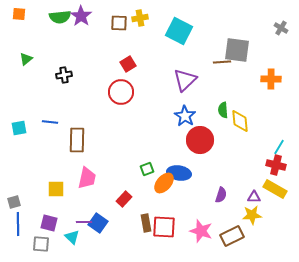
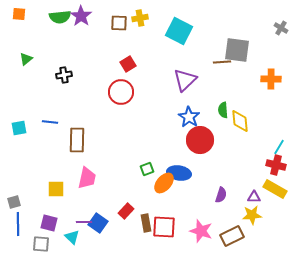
blue star at (185, 116): moved 4 px right, 1 px down
red rectangle at (124, 199): moved 2 px right, 12 px down
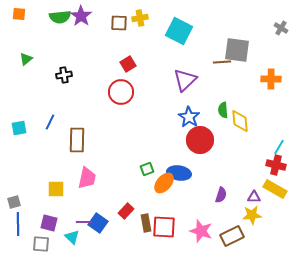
blue line at (50, 122): rotated 70 degrees counterclockwise
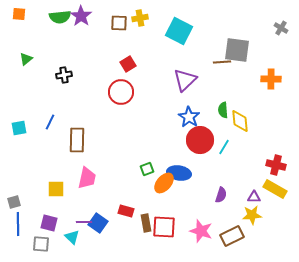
cyan line at (279, 147): moved 55 px left
red rectangle at (126, 211): rotated 63 degrees clockwise
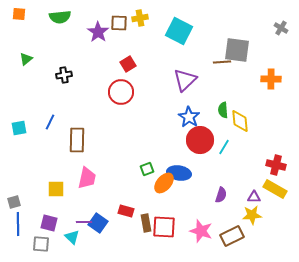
purple star at (81, 16): moved 17 px right, 16 px down
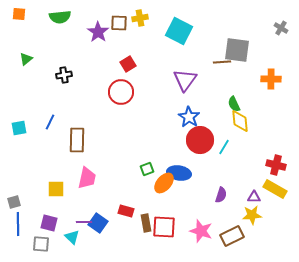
purple triangle at (185, 80): rotated 10 degrees counterclockwise
green semicircle at (223, 110): moved 11 px right, 6 px up; rotated 21 degrees counterclockwise
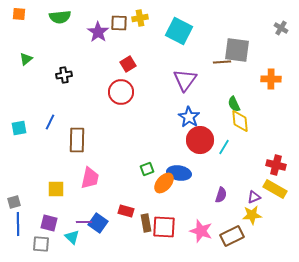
pink trapezoid at (87, 178): moved 3 px right
purple triangle at (254, 197): rotated 24 degrees counterclockwise
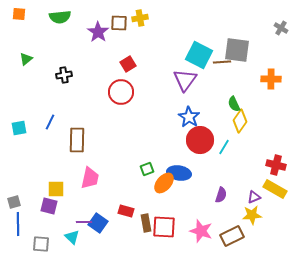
cyan square at (179, 31): moved 20 px right, 24 px down
yellow diamond at (240, 121): rotated 40 degrees clockwise
purple square at (49, 223): moved 17 px up
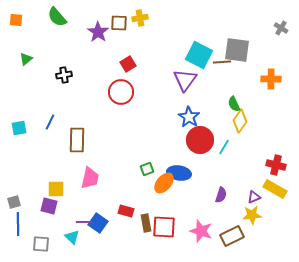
orange square at (19, 14): moved 3 px left, 6 px down
green semicircle at (60, 17): moved 3 px left; rotated 55 degrees clockwise
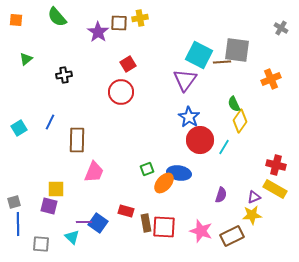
orange cross at (271, 79): rotated 24 degrees counterclockwise
cyan square at (19, 128): rotated 21 degrees counterclockwise
pink trapezoid at (90, 178): moved 4 px right, 6 px up; rotated 10 degrees clockwise
